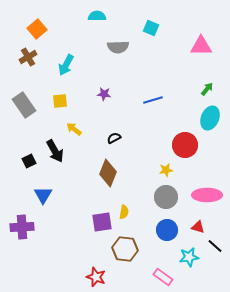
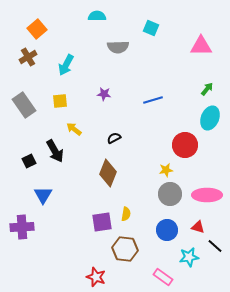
gray circle: moved 4 px right, 3 px up
yellow semicircle: moved 2 px right, 2 px down
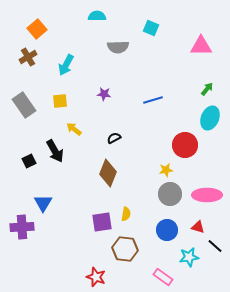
blue triangle: moved 8 px down
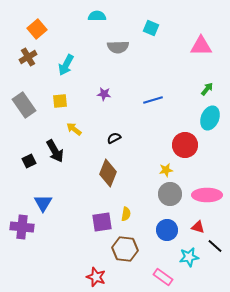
purple cross: rotated 10 degrees clockwise
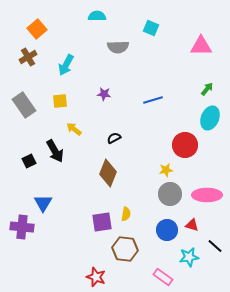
red triangle: moved 6 px left, 2 px up
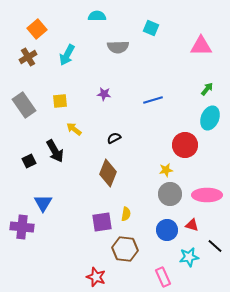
cyan arrow: moved 1 px right, 10 px up
pink rectangle: rotated 30 degrees clockwise
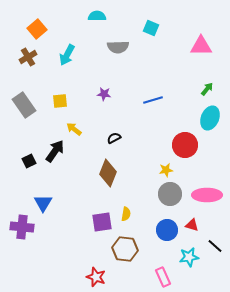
black arrow: rotated 115 degrees counterclockwise
